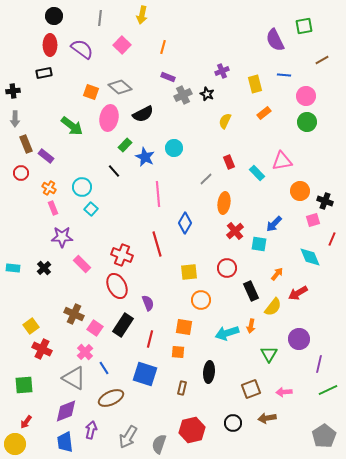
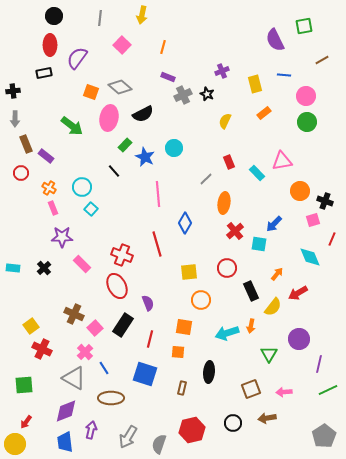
purple semicircle at (82, 49): moved 5 px left, 9 px down; rotated 90 degrees counterclockwise
pink square at (95, 328): rotated 14 degrees clockwise
brown ellipse at (111, 398): rotated 25 degrees clockwise
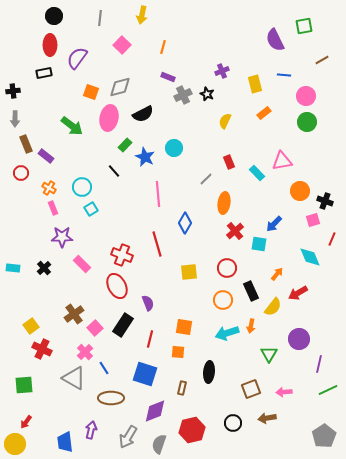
gray diamond at (120, 87): rotated 55 degrees counterclockwise
cyan square at (91, 209): rotated 16 degrees clockwise
orange circle at (201, 300): moved 22 px right
brown cross at (74, 314): rotated 30 degrees clockwise
purple diamond at (66, 411): moved 89 px right
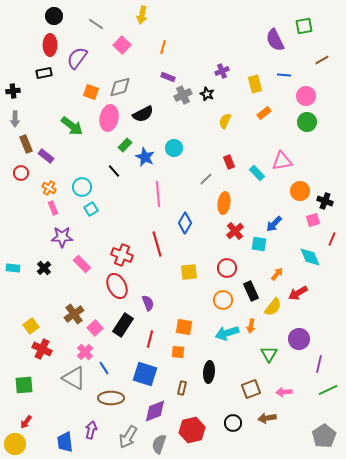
gray line at (100, 18): moved 4 px left, 6 px down; rotated 63 degrees counterclockwise
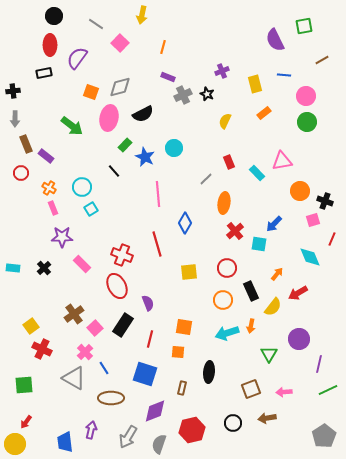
pink square at (122, 45): moved 2 px left, 2 px up
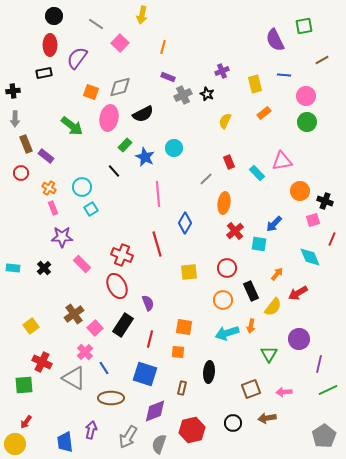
red cross at (42, 349): moved 13 px down
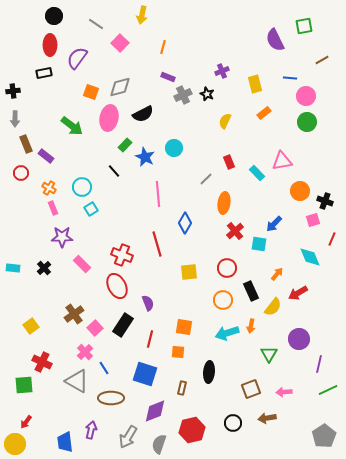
blue line at (284, 75): moved 6 px right, 3 px down
gray triangle at (74, 378): moved 3 px right, 3 px down
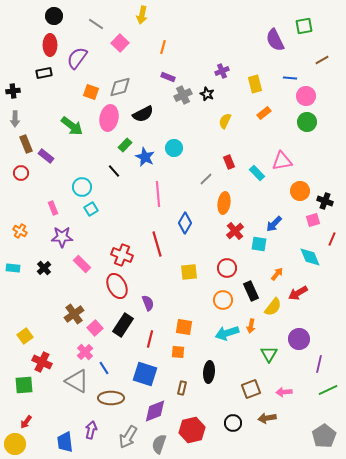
orange cross at (49, 188): moved 29 px left, 43 px down
yellow square at (31, 326): moved 6 px left, 10 px down
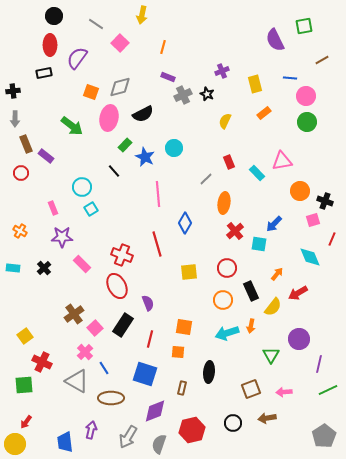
green triangle at (269, 354): moved 2 px right, 1 px down
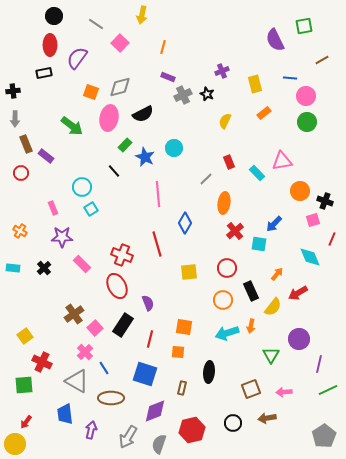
blue trapezoid at (65, 442): moved 28 px up
